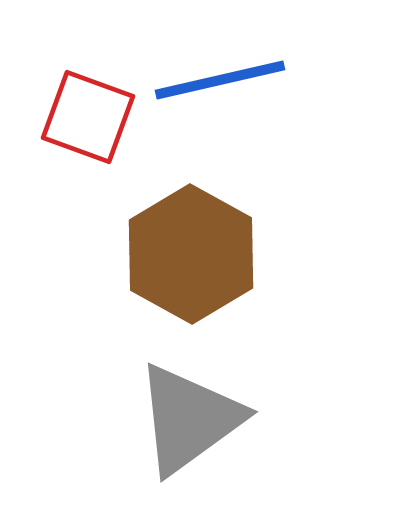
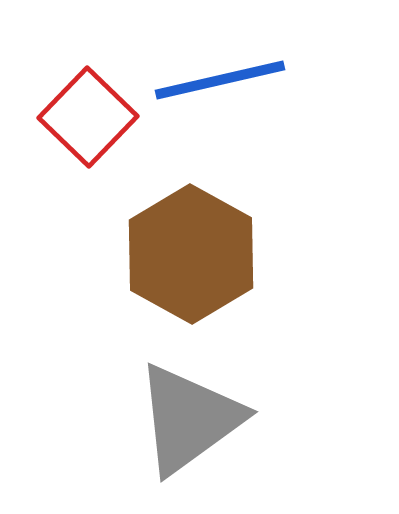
red square: rotated 24 degrees clockwise
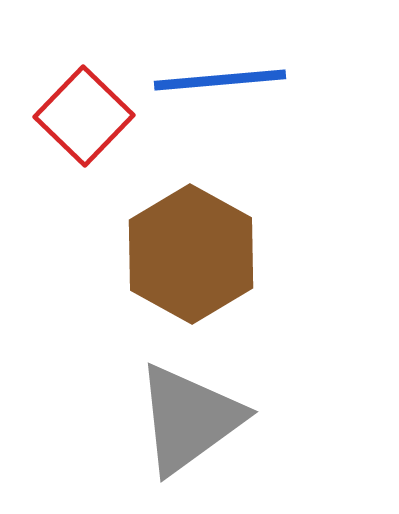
blue line: rotated 8 degrees clockwise
red square: moved 4 px left, 1 px up
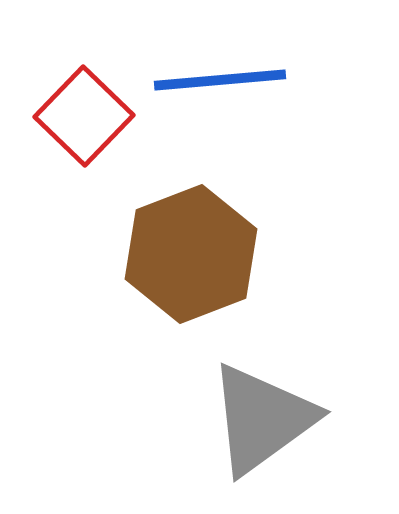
brown hexagon: rotated 10 degrees clockwise
gray triangle: moved 73 px right
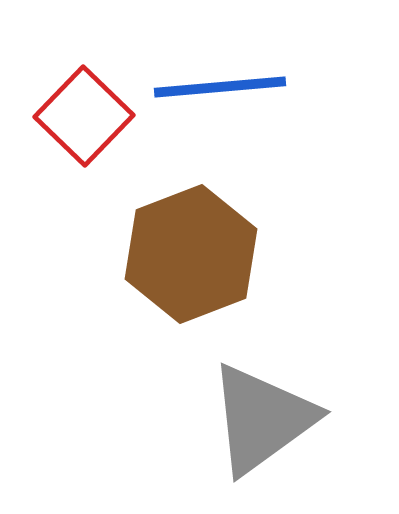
blue line: moved 7 px down
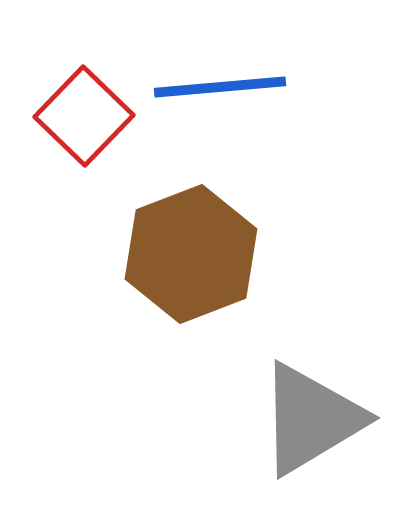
gray triangle: moved 49 px right; rotated 5 degrees clockwise
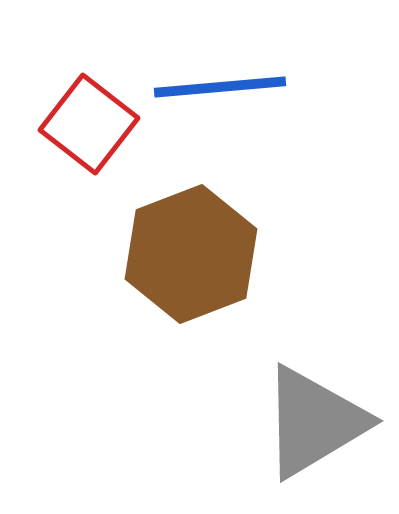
red square: moved 5 px right, 8 px down; rotated 6 degrees counterclockwise
gray triangle: moved 3 px right, 3 px down
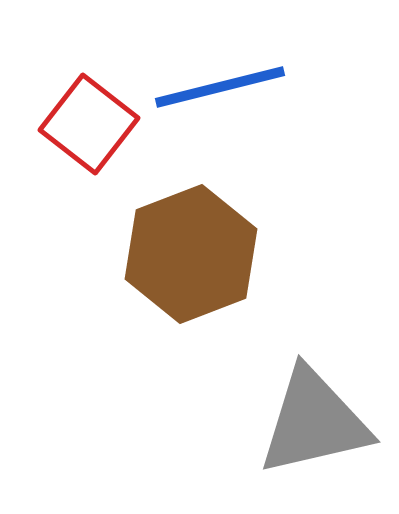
blue line: rotated 9 degrees counterclockwise
gray triangle: rotated 18 degrees clockwise
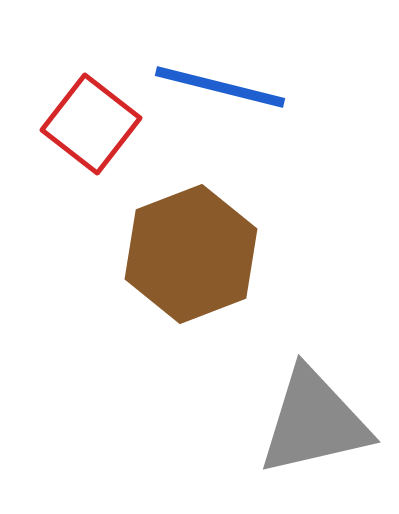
blue line: rotated 28 degrees clockwise
red square: moved 2 px right
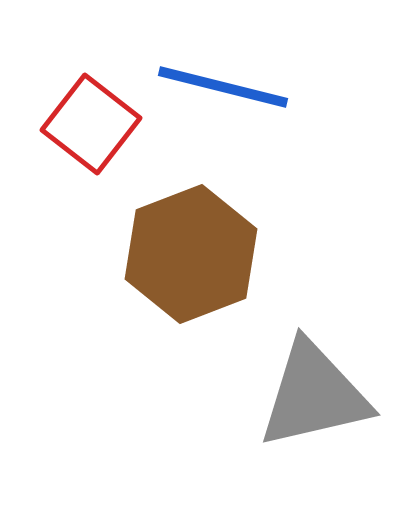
blue line: moved 3 px right
gray triangle: moved 27 px up
